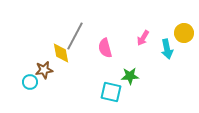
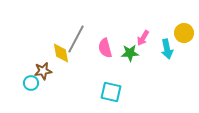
gray line: moved 1 px right, 3 px down
brown star: moved 1 px left, 1 px down
green star: moved 23 px up
cyan circle: moved 1 px right, 1 px down
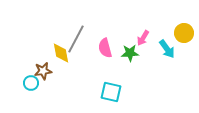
cyan arrow: rotated 24 degrees counterclockwise
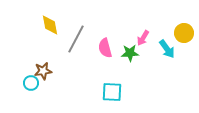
yellow diamond: moved 11 px left, 28 px up
cyan square: moved 1 px right; rotated 10 degrees counterclockwise
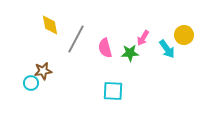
yellow circle: moved 2 px down
cyan square: moved 1 px right, 1 px up
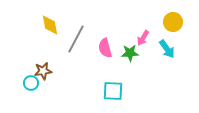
yellow circle: moved 11 px left, 13 px up
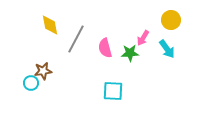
yellow circle: moved 2 px left, 2 px up
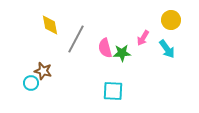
green star: moved 8 px left
brown star: rotated 24 degrees clockwise
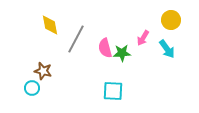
cyan circle: moved 1 px right, 5 px down
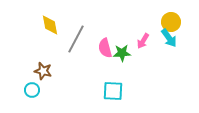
yellow circle: moved 2 px down
pink arrow: moved 3 px down
cyan arrow: moved 2 px right, 11 px up
cyan circle: moved 2 px down
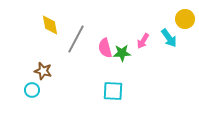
yellow circle: moved 14 px right, 3 px up
